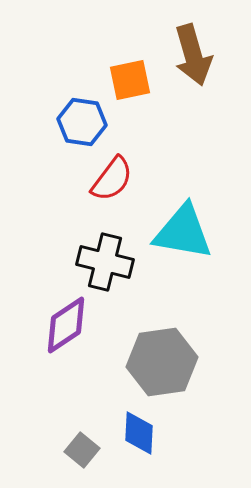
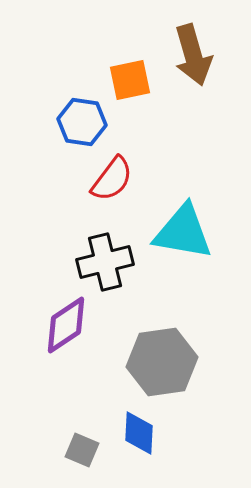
black cross: rotated 28 degrees counterclockwise
gray square: rotated 16 degrees counterclockwise
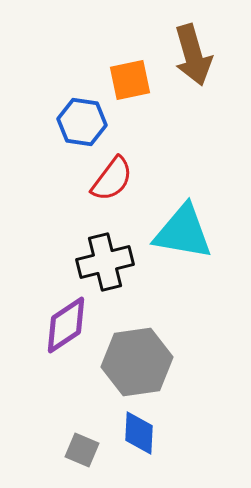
gray hexagon: moved 25 px left
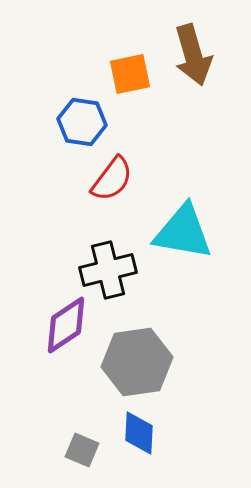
orange square: moved 6 px up
black cross: moved 3 px right, 8 px down
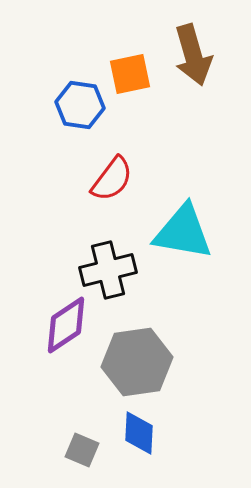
blue hexagon: moved 2 px left, 17 px up
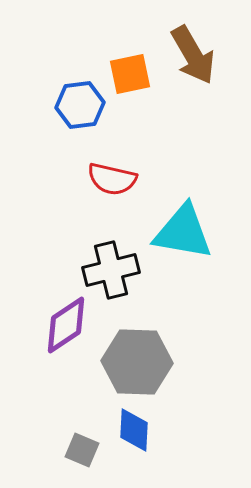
brown arrow: rotated 14 degrees counterclockwise
blue hexagon: rotated 15 degrees counterclockwise
red semicircle: rotated 66 degrees clockwise
black cross: moved 3 px right
gray hexagon: rotated 10 degrees clockwise
blue diamond: moved 5 px left, 3 px up
